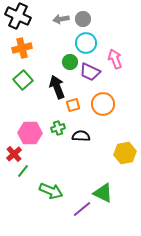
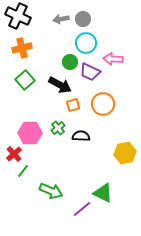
pink arrow: moved 2 px left; rotated 66 degrees counterclockwise
green square: moved 2 px right
black arrow: moved 3 px right, 2 px up; rotated 140 degrees clockwise
green cross: rotated 24 degrees counterclockwise
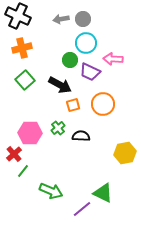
green circle: moved 2 px up
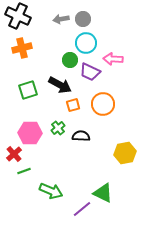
green square: moved 3 px right, 10 px down; rotated 24 degrees clockwise
green line: moved 1 px right; rotated 32 degrees clockwise
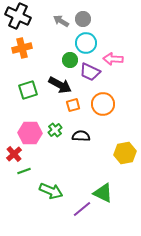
gray arrow: moved 2 px down; rotated 42 degrees clockwise
green cross: moved 3 px left, 2 px down
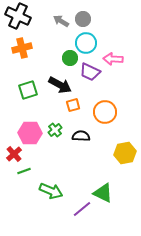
green circle: moved 2 px up
orange circle: moved 2 px right, 8 px down
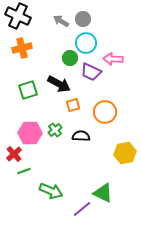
purple trapezoid: moved 1 px right
black arrow: moved 1 px left, 1 px up
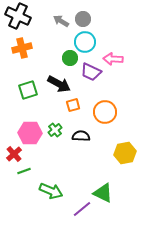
cyan circle: moved 1 px left, 1 px up
